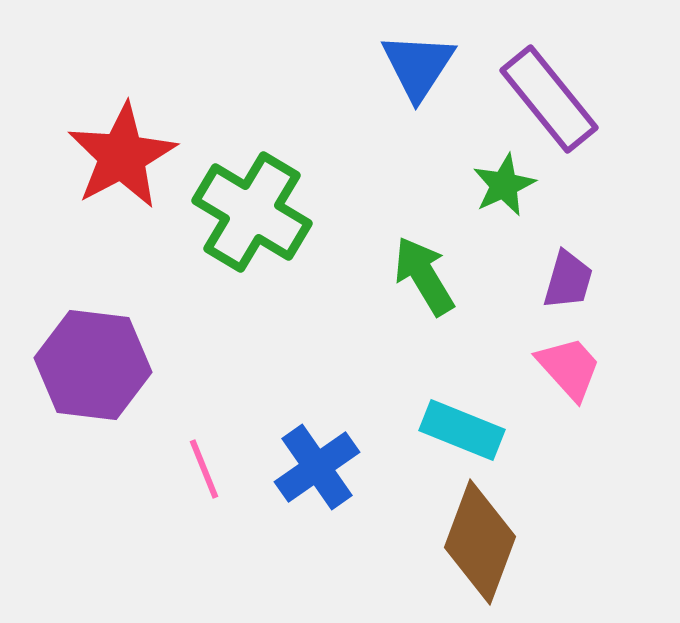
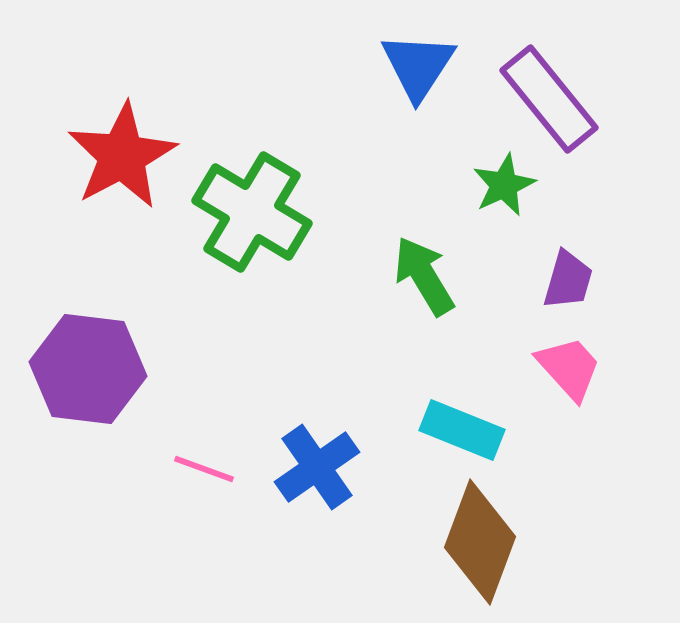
purple hexagon: moved 5 px left, 4 px down
pink line: rotated 48 degrees counterclockwise
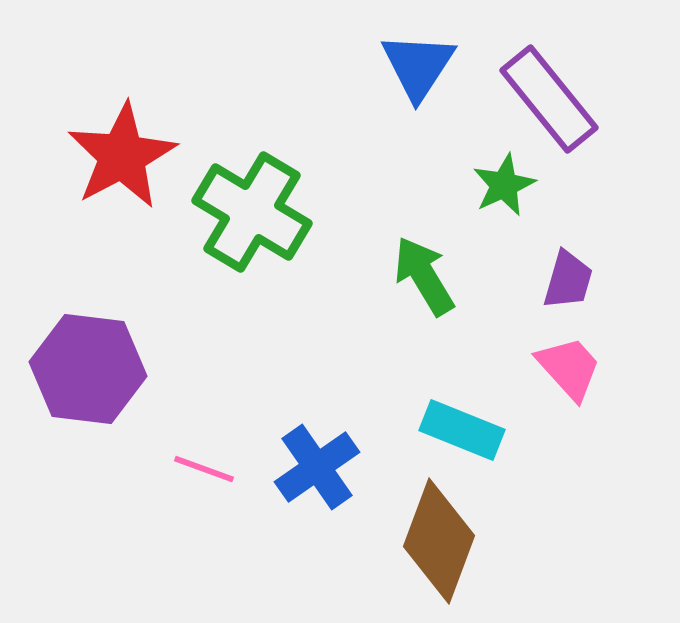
brown diamond: moved 41 px left, 1 px up
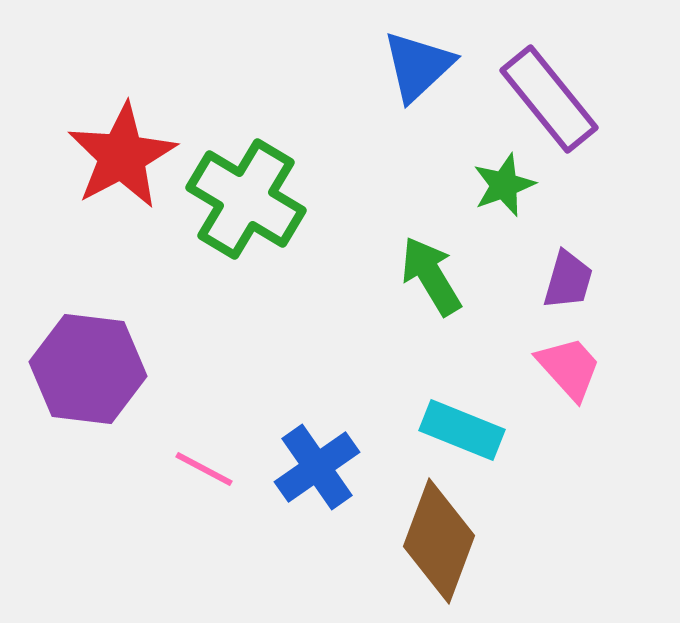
blue triangle: rotated 14 degrees clockwise
green star: rotated 4 degrees clockwise
green cross: moved 6 px left, 13 px up
green arrow: moved 7 px right
pink line: rotated 8 degrees clockwise
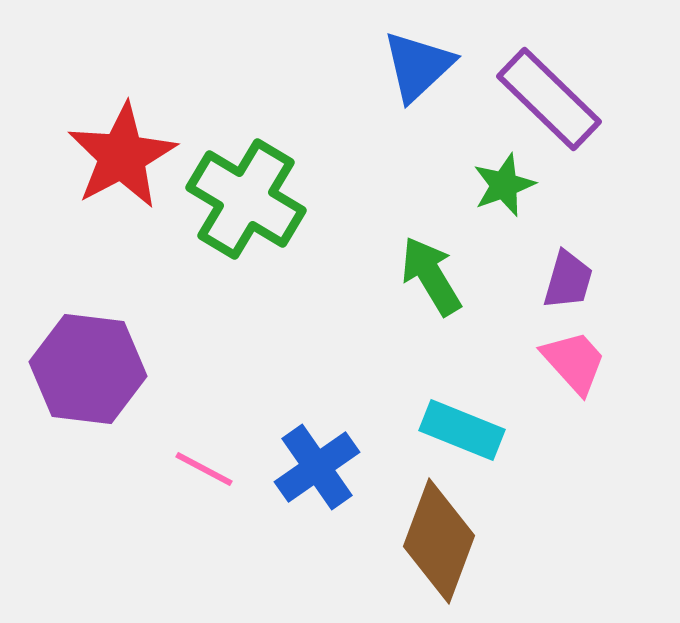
purple rectangle: rotated 7 degrees counterclockwise
pink trapezoid: moved 5 px right, 6 px up
